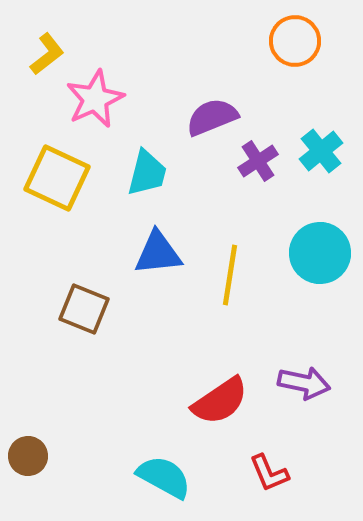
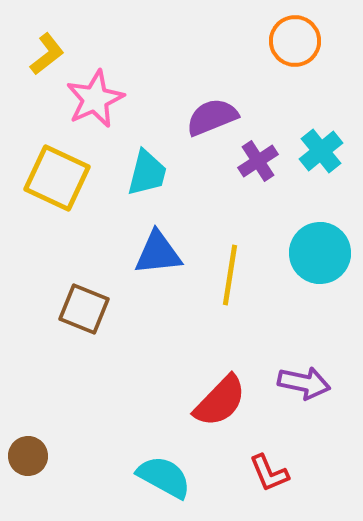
red semicircle: rotated 12 degrees counterclockwise
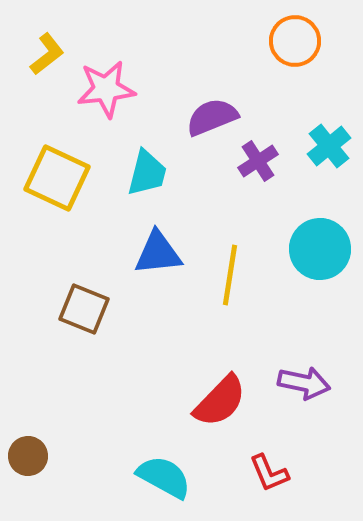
pink star: moved 11 px right, 10 px up; rotated 18 degrees clockwise
cyan cross: moved 8 px right, 5 px up
cyan circle: moved 4 px up
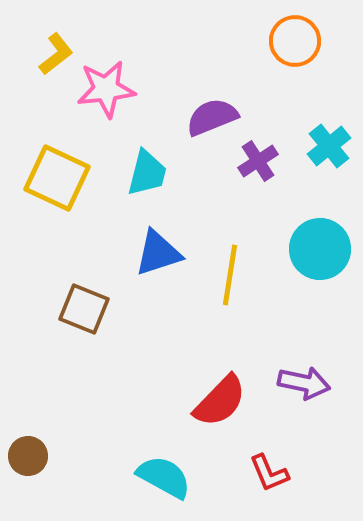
yellow L-shape: moved 9 px right
blue triangle: rotated 12 degrees counterclockwise
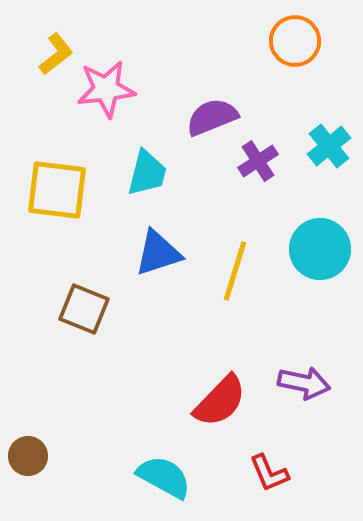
yellow square: moved 12 px down; rotated 18 degrees counterclockwise
yellow line: moved 5 px right, 4 px up; rotated 8 degrees clockwise
